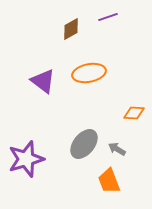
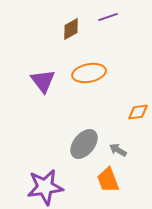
purple triangle: rotated 16 degrees clockwise
orange diamond: moved 4 px right, 1 px up; rotated 10 degrees counterclockwise
gray arrow: moved 1 px right, 1 px down
purple star: moved 19 px right, 28 px down; rotated 9 degrees clockwise
orange trapezoid: moved 1 px left, 1 px up
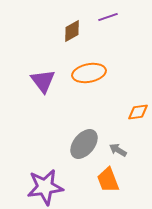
brown diamond: moved 1 px right, 2 px down
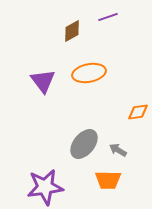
orange trapezoid: rotated 68 degrees counterclockwise
